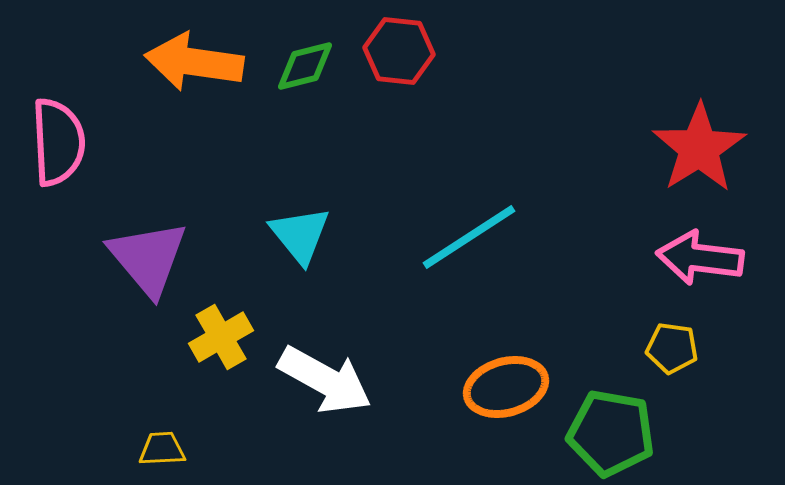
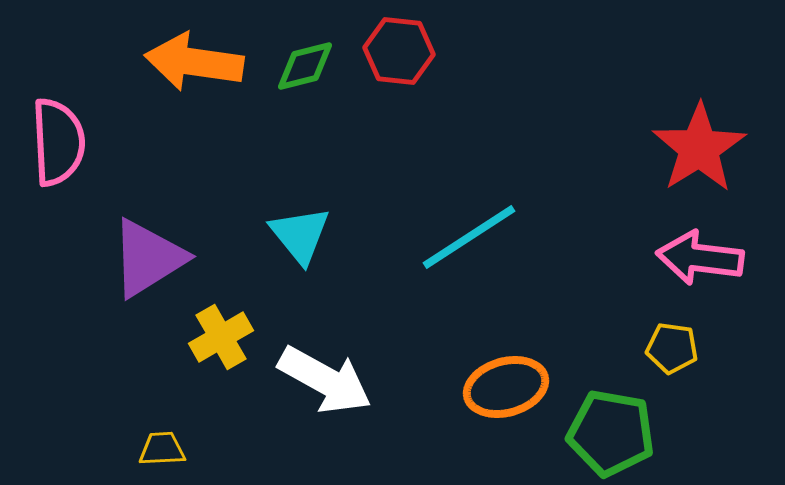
purple triangle: rotated 38 degrees clockwise
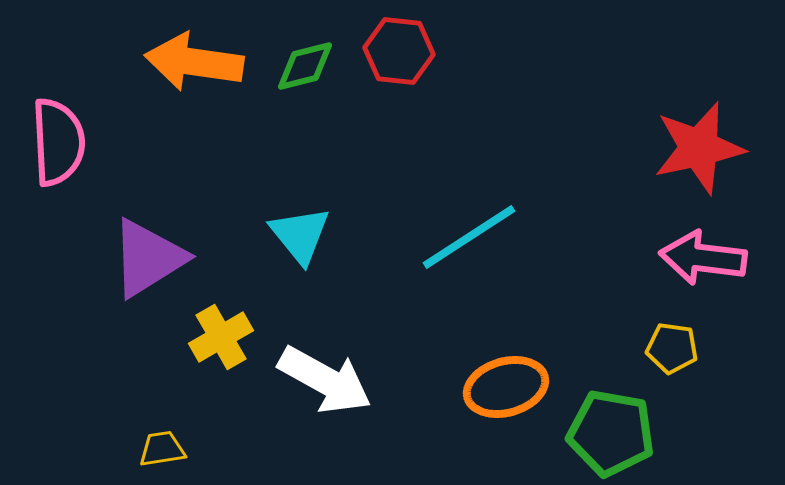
red star: rotated 20 degrees clockwise
pink arrow: moved 3 px right
yellow trapezoid: rotated 6 degrees counterclockwise
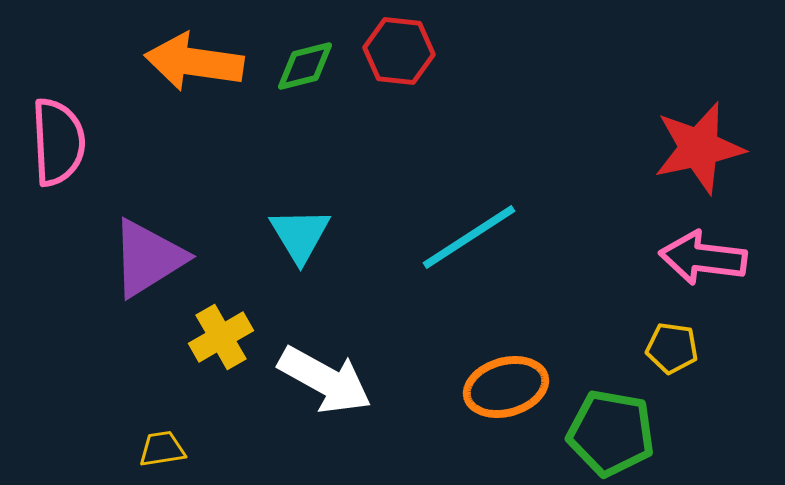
cyan triangle: rotated 8 degrees clockwise
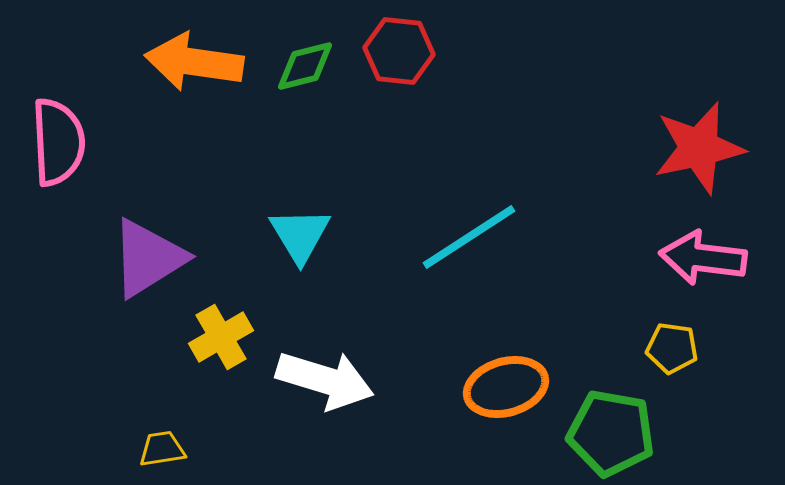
white arrow: rotated 12 degrees counterclockwise
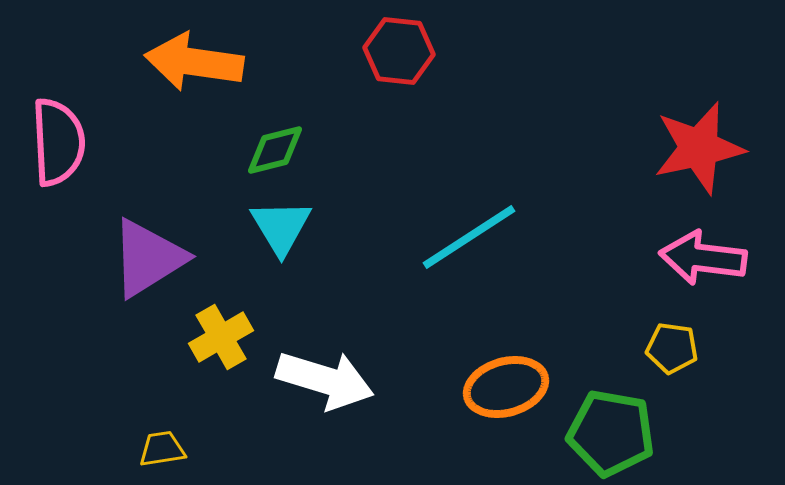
green diamond: moved 30 px left, 84 px down
cyan triangle: moved 19 px left, 8 px up
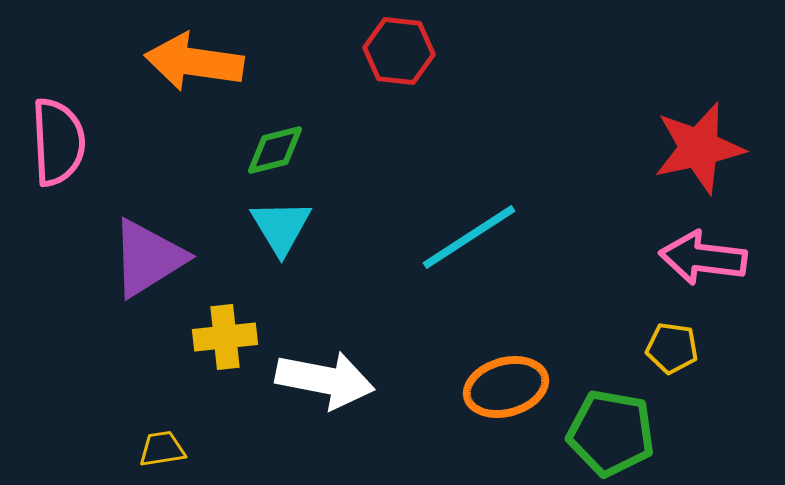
yellow cross: moved 4 px right; rotated 24 degrees clockwise
white arrow: rotated 6 degrees counterclockwise
